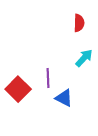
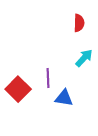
blue triangle: rotated 18 degrees counterclockwise
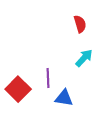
red semicircle: moved 1 px right, 1 px down; rotated 18 degrees counterclockwise
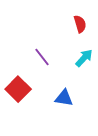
purple line: moved 6 px left, 21 px up; rotated 36 degrees counterclockwise
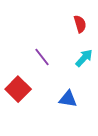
blue triangle: moved 4 px right, 1 px down
